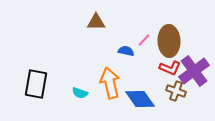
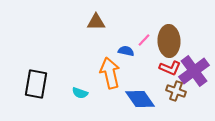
orange arrow: moved 10 px up
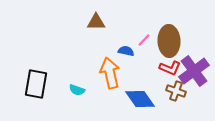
cyan semicircle: moved 3 px left, 3 px up
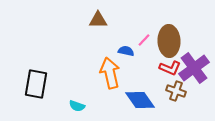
brown triangle: moved 2 px right, 2 px up
purple cross: moved 3 px up
cyan semicircle: moved 16 px down
blue diamond: moved 1 px down
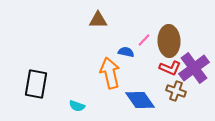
blue semicircle: moved 1 px down
